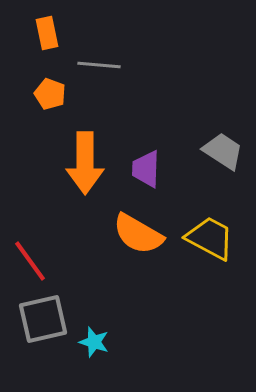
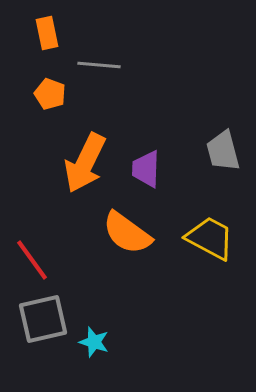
gray trapezoid: rotated 138 degrees counterclockwise
orange arrow: rotated 26 degrees clockwise
orange semicircle: moved 11 px left, 1 px up; rotated 6 degrees clockwise
red line: moved 2 px right, 1 px up
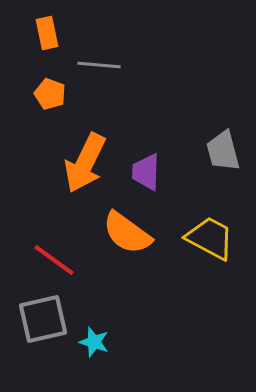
purple trapezoid: moved 3 px down
red line: moved 22 px right; rotated 18 degrees counterclockwise
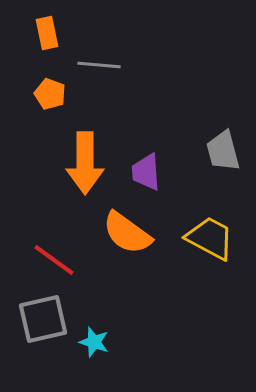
orange arrow: rotated 26 degrees counterclockwise
purple trapezoid: rotated 6 degrees counterclockwise
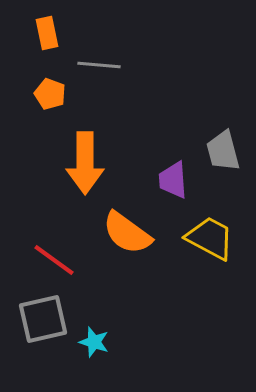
purple trapezoid: moved 27 px right, 8 px down
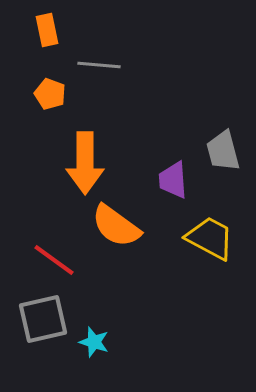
orange rectangle: moved 3 px up
orange semicircle: moved 11 px left, 7 px up
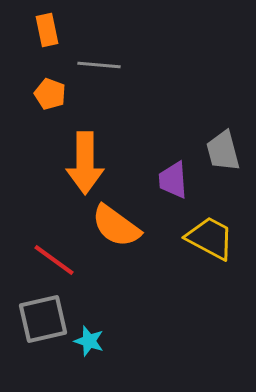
cyan star: moved 5 px left, 1 px up
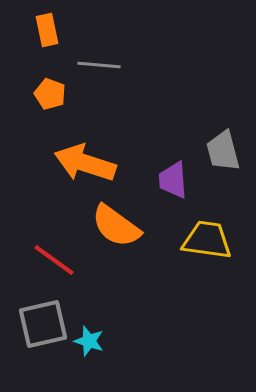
orange arrow: rotated 108 degrees clockwise
yellow trapezoid: moved 3 px left, 2 px down; rotated 20 degrees counterclockwise
gray square: moved 5 px down
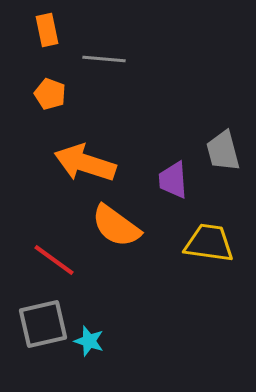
gray line: moved 5 px right, 6 px up
yellow trapezoid: moved 2 px right, 3 px down
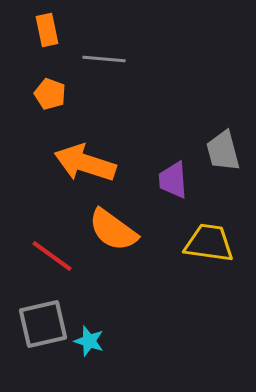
orange semicircle: moved 3 px left, 4 px down
red line: moved 2 px left, 4 px up
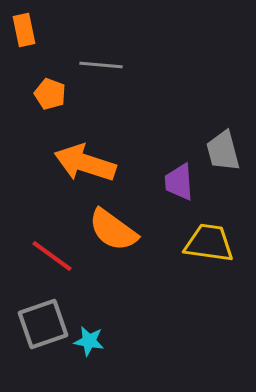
orange rectangle: moved 23 px left
gray line: moved 3 px left, 6 px down
purple trapezoid: moved 6 px right, 2 px down
gray square: rotated 6 degrees counterclockwise
cyan star: rotated 8 degrees counterclockwise
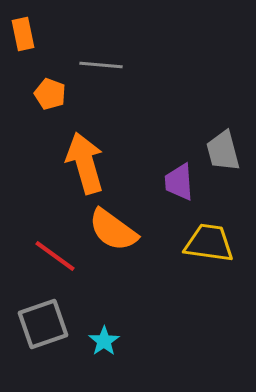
orange rectangle: moved 1 px left, 4 px down
orange arrow: rotated 56 degrees clockwise
red line: moved 3 px right
cyan star: moved 15 px right; rotated 28 degrees clockwise
